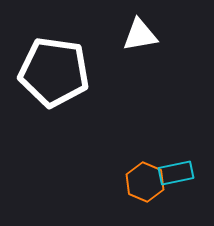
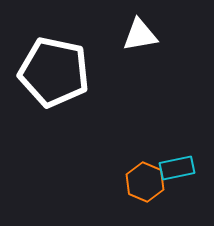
white pentagon: rotated 4 degrees clockwise
cyan rectangle: moved 1 px right, 5 px up
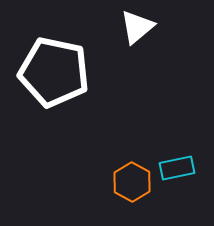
white triangle: moved 3 px left, 8 px up; rotated 30 degrees counterclockwise
orange hexagon: moved 13 px left; rotated 6 degrees clockwise
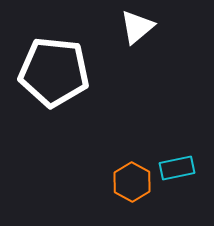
white pentagon: rotated 6 degrees counterclockwise
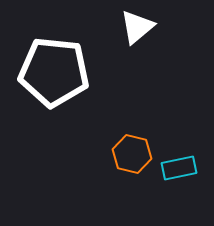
cyan rectangle: moved 2 px right
orange hexagon: moved 28 px up; rotated 15 degrees counterclockwise
